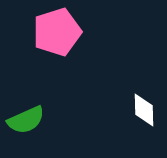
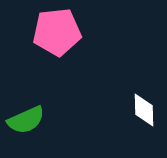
pink pentagon: rotated 12 degrees clockwise
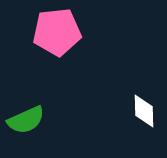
white diamond: moved 1 px down
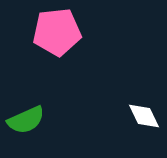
white diamond: moved 5 px down; rotated 24 degrees counterclockwise
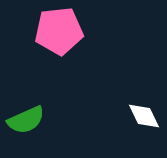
pink pentagon: moved 2 px right, 1 px up
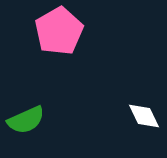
pink pentagon: rotated 24 degrees counterclockwise
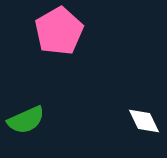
white diamond: moved 5 px down
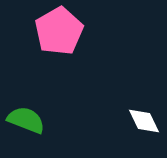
green semicircle: rotated 135 degrees counterclockwise
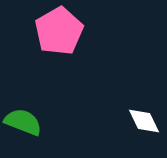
green semicircle: moved 3 px left, 2 px down
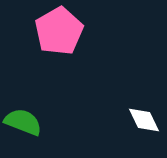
white diamond: moved 1 px up
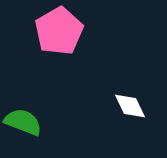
white diamond: moved 14 px left, 14 px up
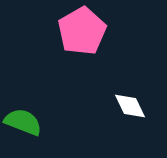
pink pentagon: moved 23 px right
